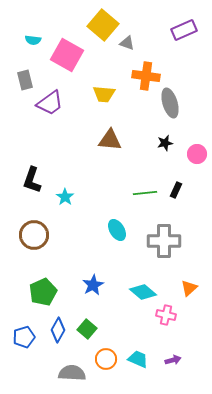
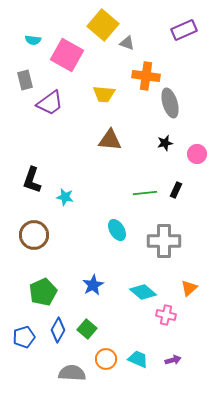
cyan star: rotated 24 degrees counterclockwise
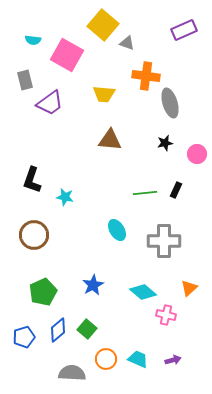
blue diamond: rotated 20 degrees clockwise
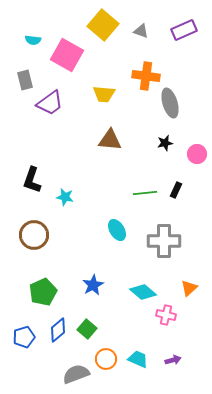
gray triangle: moved 14 px right, 12 px up
gray semicircle: moved 4 px right, 1 px down; rotated 24 degrees counterclockwise
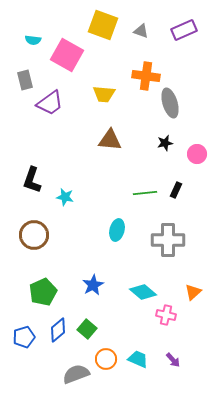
yellow square: rotated 20 degrees counterclockwise
cyan ellipse: rotated 45 degrees clockwise
gray cross: moved 4 px right, 1 px up
orange triangle: moved 4 px right, 4 px down
purple arrow: rotated 63 degrees clockwise
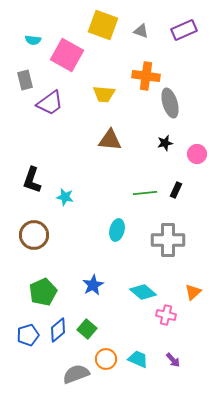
blue pentagon: moved 4 px right, 2 px up
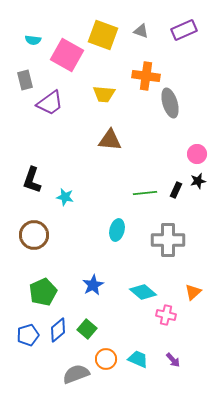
yellow square: moved 10 px down
black star: moved 33 px right, 38 px down
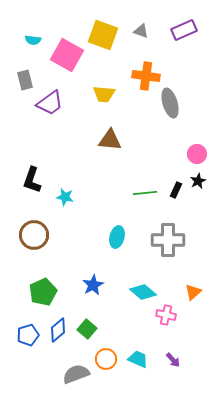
black star: rotated 14 degrees counterclockwise
cyan ellipse: moved 7 px down
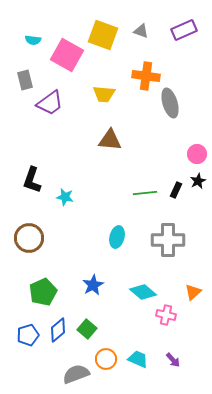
brown circle: moved 5 px left, 3 px down
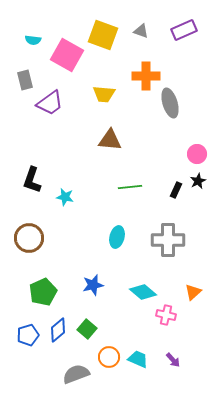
orange cross: rotated 8 degrees counterclockwise
green line: moved 15 px left, 6 px up
blue star: rotated 15 degrees clockwise
orange circle: moved 3 px right, 2 px up
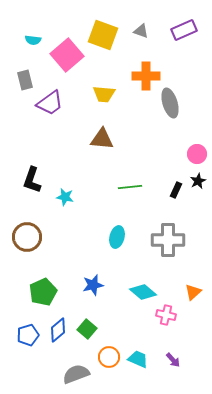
pink square: rotated 20 degrees clockwise
brown triangle: moved 8 px left, 1 px up
brown circle: moved 2 px left, 1 px up
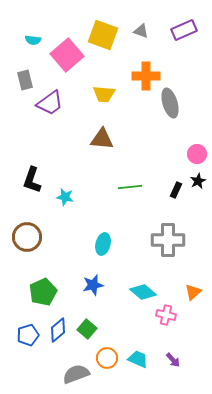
cyan ellipse: moved 14 px left, 7 px down
orange circle: moved 2 px left, 1 px down
